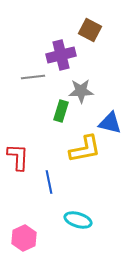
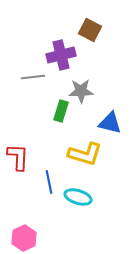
yellow L-shape: moved 5 px down; rotated 28 degrees clockwise
cyan ellipse: moved 23 px up
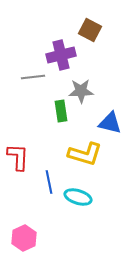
green rectangle: rotated 25 degrees counterclockwise
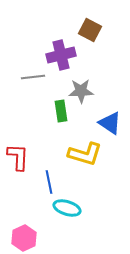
blue triangle: rotated 20 degrees clockwise
cyan ellipse: moved 11 px left, 11 px down
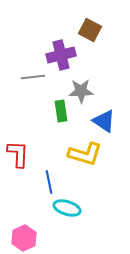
blue triangle: moved 6 px left, 2 px up
red L-shape: moved 3 px up
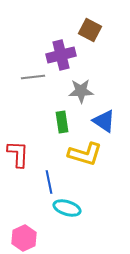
green rectangle: moved 1 px right, 11 px down
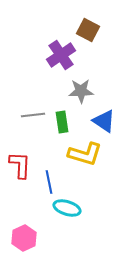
brown square: moved 2 px left
purple cross: rotated 20 degrees counterclockwise
gray line: moved 38 px down
red L-shape: moved 2 px right, 11 px down
